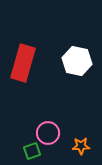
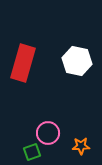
green square: moved 1 px down
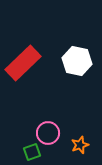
red rectangle: rotated 30 degrees clockwise
orange star: moved 1 px left, 1 px up; rotated 18 degrees counterclockwise
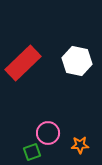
orange star: rotated 18 degrees clockwise
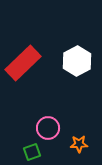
white hexagon: rotated 20 degrees clockwise
pink circle: moved 5 px up
orange star: moved 1 px left, 1 px up
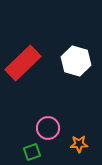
white hexagon: moved 1 px left; rotated 16 degrees counterclockwise
